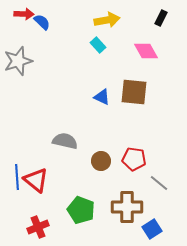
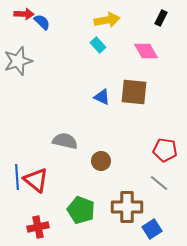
red pentagon: moved 31 px right, 9 px up
red cross: rotated 10 degrees clockwise
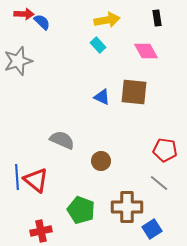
black rectangle: moved 4 px left; rotated 35 degrees counterclockwise
gray semicircle: moved 3 px left, 1 px up; rotated 10 degrees clockwise
red cross: moved 3 px right, 4 px down
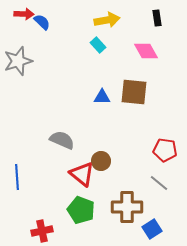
blue triangle: rotated 24 degrees counterclockwise
red triangle: moved 46 px right, 6 px up
red cross: moved 1 px right
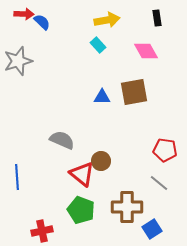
brown square: rotated 16 degrees counterclockwise
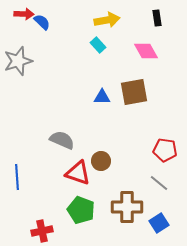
red triangle: moved 4 px left, 1 px up; rotated 20 degrees counterclockwise
blue square: moved 7 px right, 6 px up
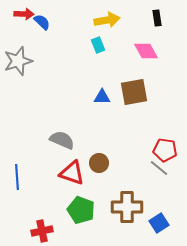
cyan rectangle: rotated 21 degrees clockwise
brown circle: moved 2 px left, 2 px down
red triangle: moved 6 px left
gray line: moved 15 px up
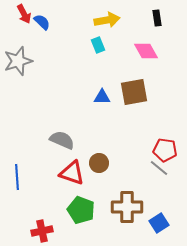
red arrow: rotated 60 degrees clockwise
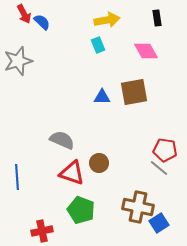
brown cross: moved 11 px right; rotated 12 degrees clockwise
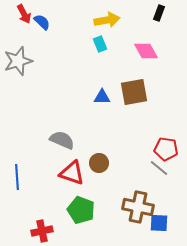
black rectangle: moved 2 px right, 5 px up; rotated 28 degrees clockwise
cyan rectangle: moved 2 px right, 1 px up
red pentagon: moved 1 px right, 1 px up
blue square: rotated 36 degrees clockwise
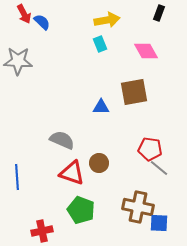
gray star: rotated 20 degrees clockwise
blue triangle: moved 1 px left, 10 px down
red pentagon: moved 16 px left
